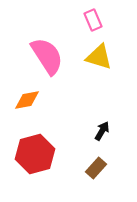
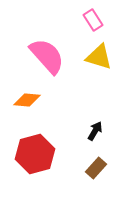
pink rectangle: rotated 10 degrees counterclockwise
pink semicircle: rotated 9 degrees counterclockwise
orange diamond: rotated 16 degrees clockwise
black arrow: moved 7 px left
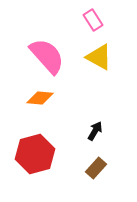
yellow triangle: rotated 12 degrees clockwise
orange diamond: moved 13 px right, 2 px up
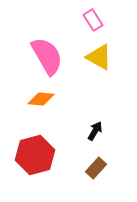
pink semicircle: rotated 12 degrees clockwise
orange diamond: moved 1 px right, 1 px down
red hexagon: moved 1 px down
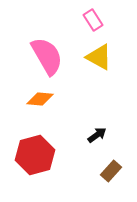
orange diamond: moved 1 px left
black arrow: moved 2 px right, 4 px down; rotated 24 degrees clockwise
brown rectangle: moved 15 px right, 3 px down
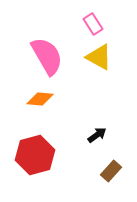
pink rectangle: moved 4 px down
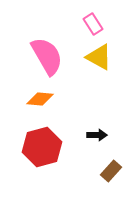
black arrow: rotated 36 degrees clockwise
red hexagon: moved 7 px right, 8 px up
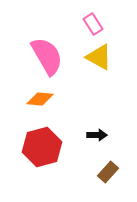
brown rectangle: moved 3 px left, 1 px down
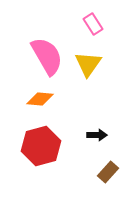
yellow triangle: moved 11 px left, 7 px down; rotated 36 degrees clockwise
red hexagon: moved 1 px left, 1 px up
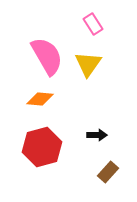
red hexagon: moved 1 px right, 1 px down
